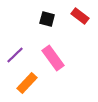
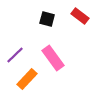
orange rectangle: moved 4 px up
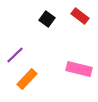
black square: rotated 21 degrees clockwise
pink rectangle: moved 26 px right, 11 px down; rotated 40 degrees counterclockwise
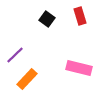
red rectangle: rotated 36 degrees clockwise
pink rectangle: moved 1 px up
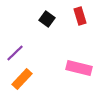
purple line: moved 2 px up
orange rectangle: moved 5 px left
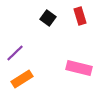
black square: moved 1 px right, 1 px up
orange rectangle: rotated 15 degrees clockwise
